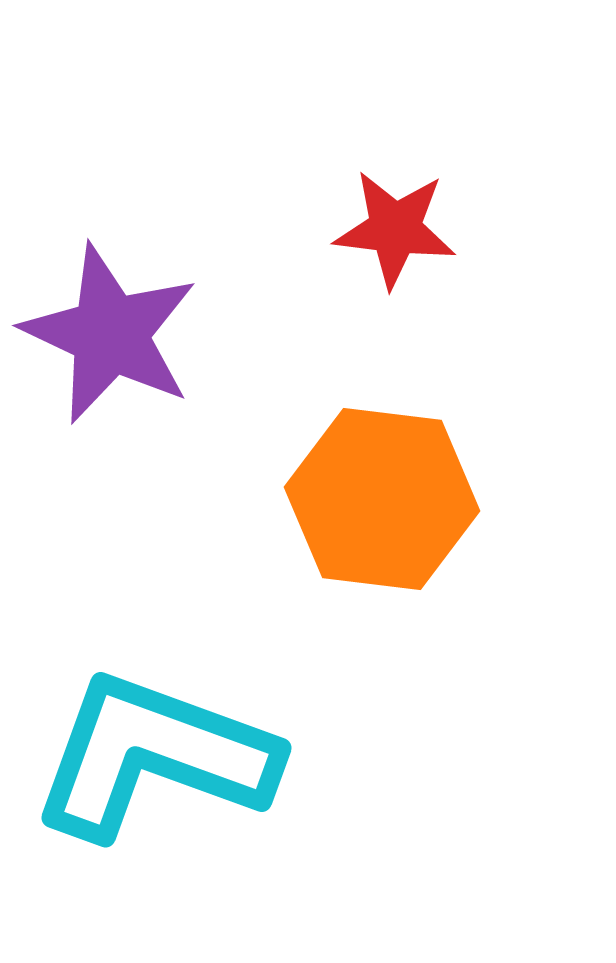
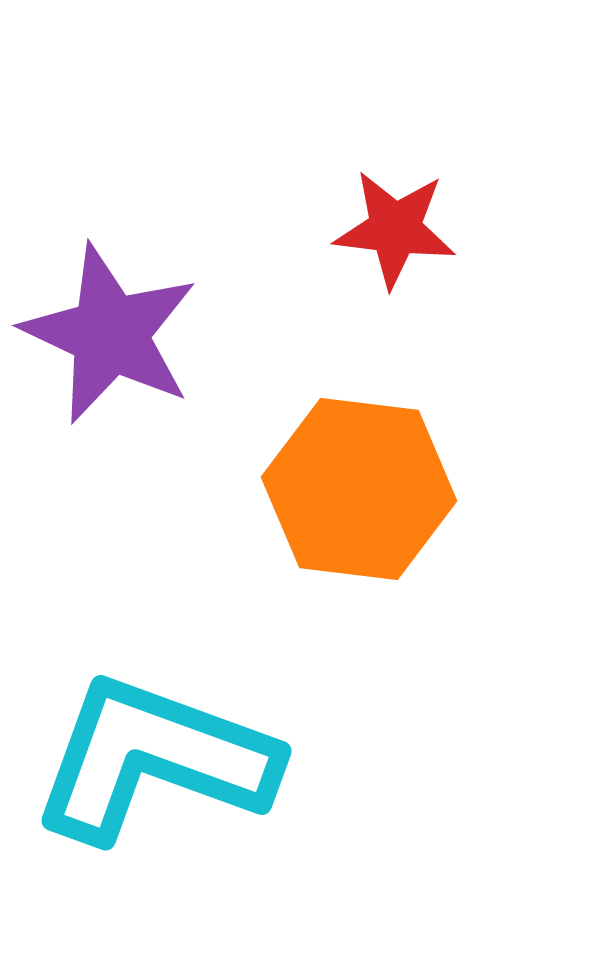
orange hexagon: moved 23 px left, 10 px up
cyan L-shape: moved 3 px down
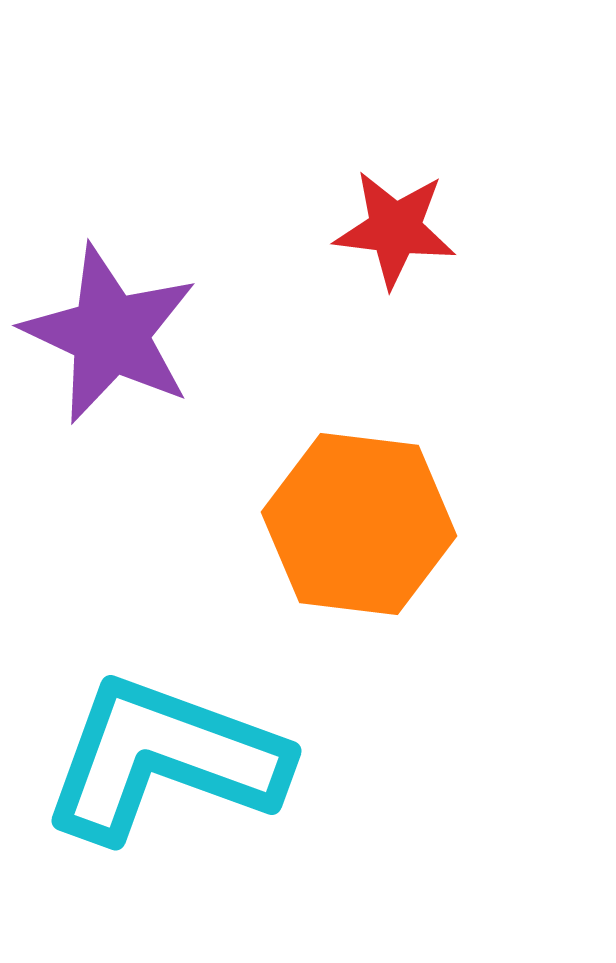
orange hexagon: moved 35 px down
cyan L-shape: moved 10 px right
